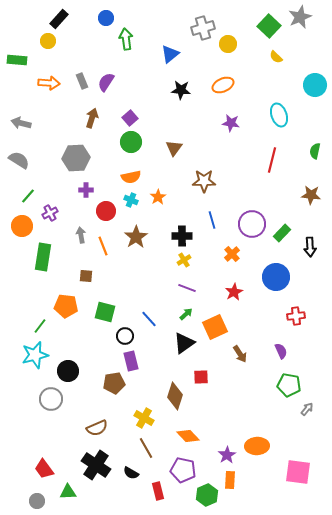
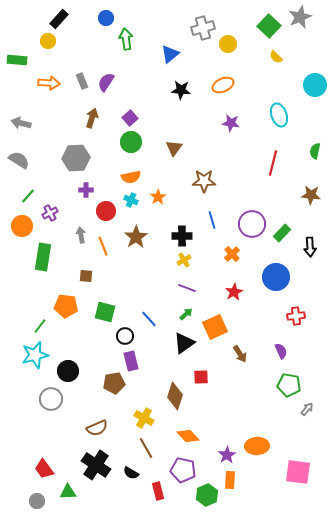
red line at (272, 160): moved 1 px right, 3 px down
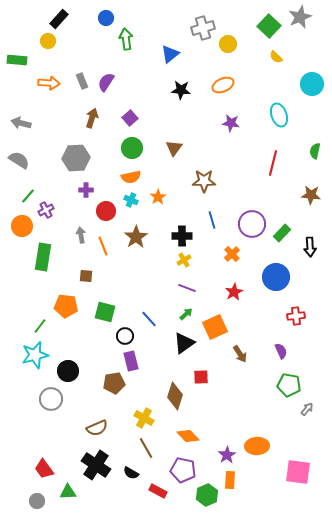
cyan circle at (315, 85): moved 3 px left, 1 px up
green circle at (131, 142): moved 1 px right, 6 px down
purple cross at (50, 213): moved 4 px left, 3 px up
red rectangle at (158, 491): rotated 48 degrees counterclockwise
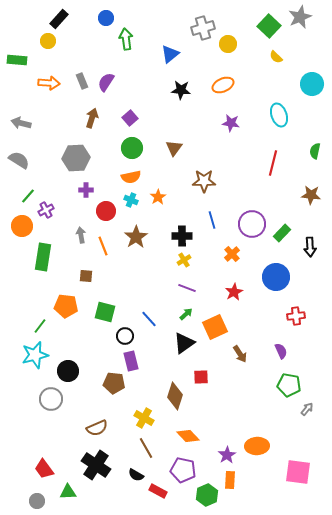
brown pentagon at (114, 383): rotated 15 degrees clockwise
black semicircle at (131, 473): moved 5 px right, 2 px down
